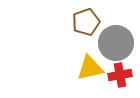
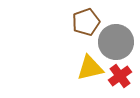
gray circle: moved 1 px up
red cross: moved 1 px down; rotated 25 degrees counterclockwise
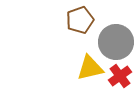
brown pentagon: moved 6 px left, 2 px up
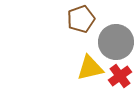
brown pentagon: moved 1 px right, 1 px up
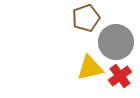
brown pentagon: moved 5 px right, 1 px up
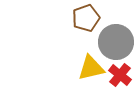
yellow triangle: moved 1 px right
red cross: moved 1 px up; rotated 15 degrees counterclockwise
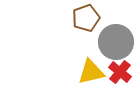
yellow triangle: moved 4 px down
red cross: moved 3 px up
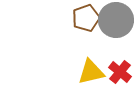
gray circle: moved 22 px up
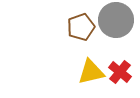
brown pentagon: moved 5 px left, 9 px down
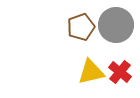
gray circle: moved 5 px down
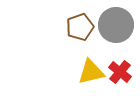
brown pentagon: moved 1 px left
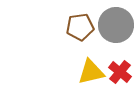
brown pentagon: rotated 12 degrees clockwise
